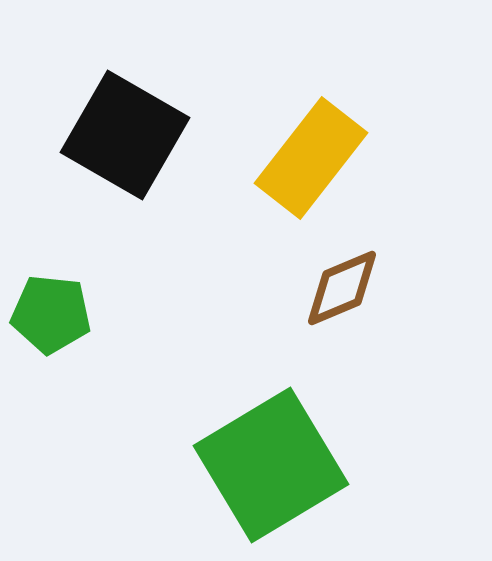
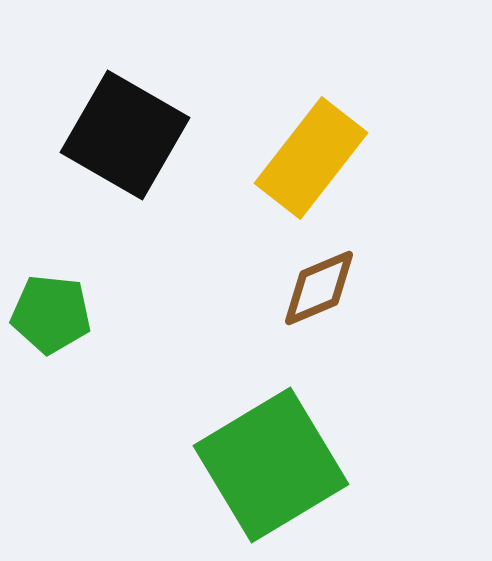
brown diamond: moved 23 px left
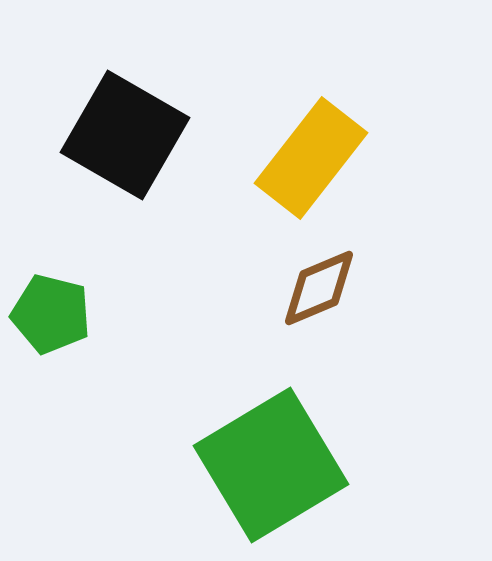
green pentagon: rotated 8 degrees clockwise
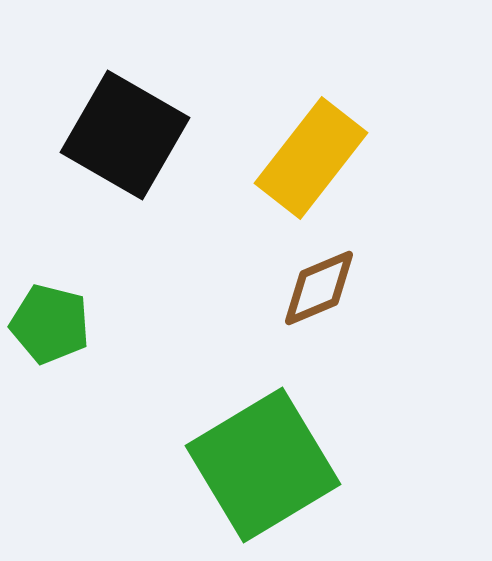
green pentagon: moved 1 px left, 10 px down
green square: moved 8 px left
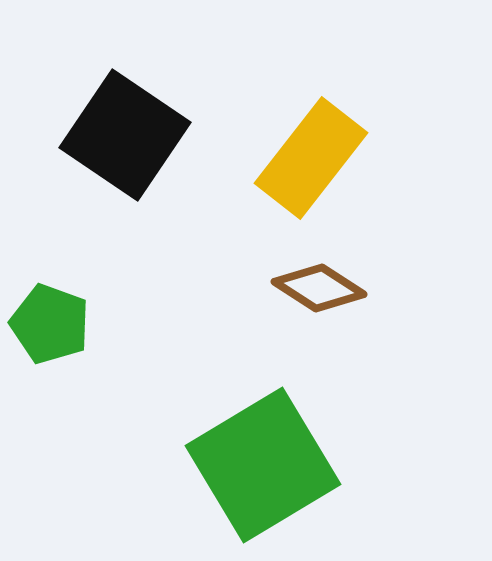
black square: rotated 4 degrees clockwise
brown diamond: rotated 56 degrees clockwise
green pentagon: rotated 6 degrees clockwise
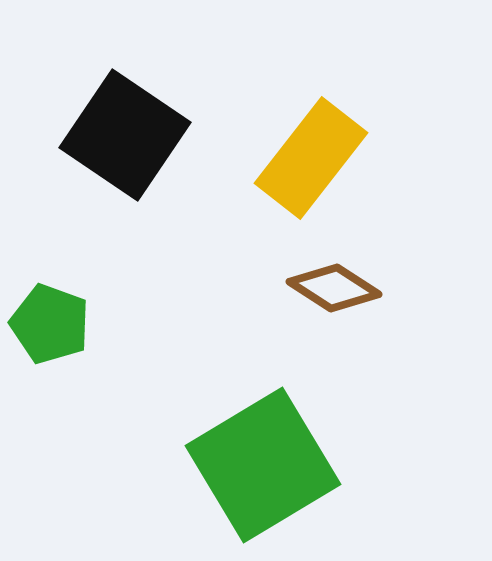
brown diamond: moved 15 px right
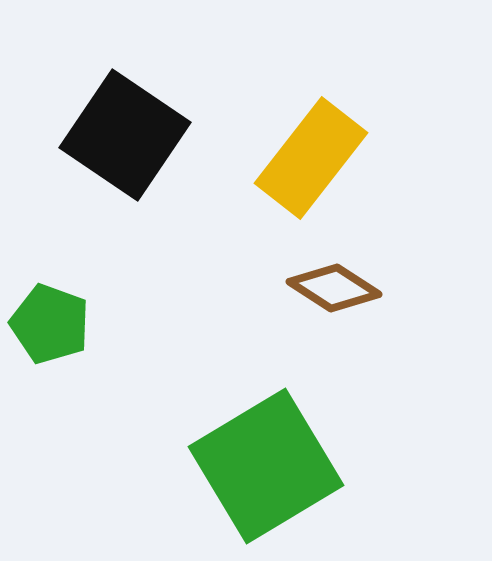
green square: moved 3 px right, 1 px down
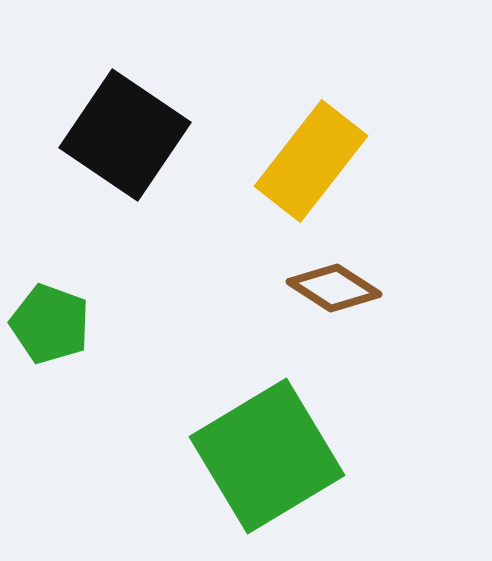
yellow rectangle: moved 3 px down
green square: moved 1 px right, 10 px up
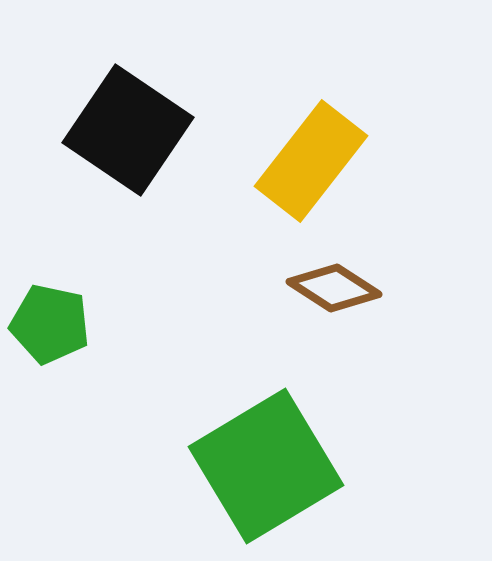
black square: moved 3 px right, 5 px up
green pentagon: rotated 8 degrees counterclockwise
green square: moved 1 px left, 10 px down
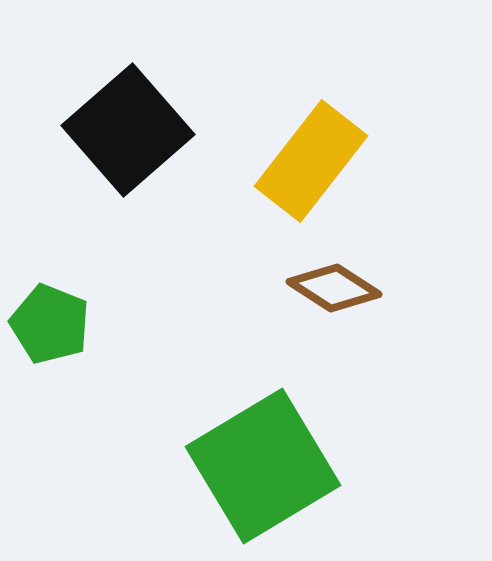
black square: rotated 15 degrees clockwise
green pentagon: rotated 10 degrees clockwise
green square: moved 3 px left
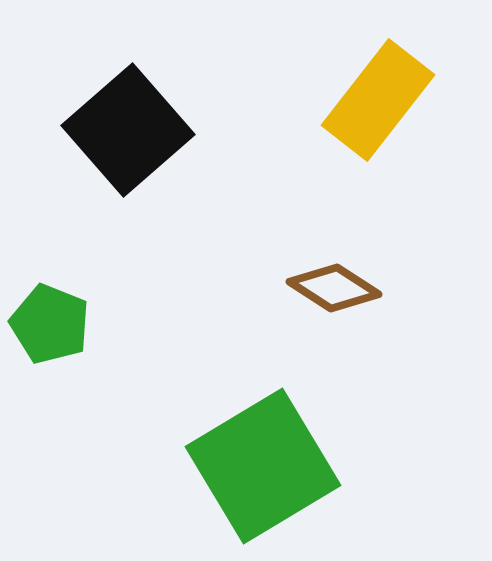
yellow rectangle: moved 67 px right, 61 px up
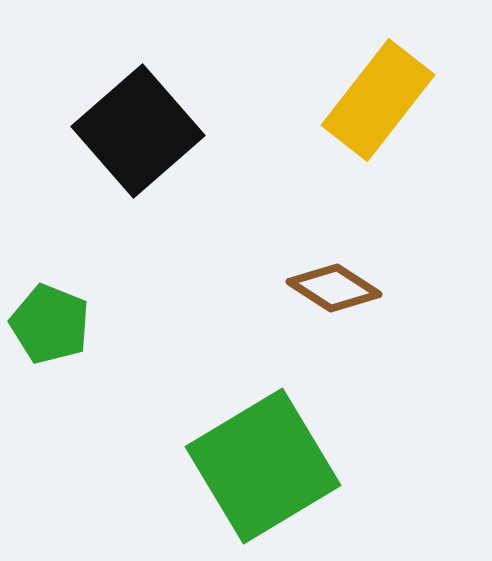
black square: moved 10 px right, 1 px down
